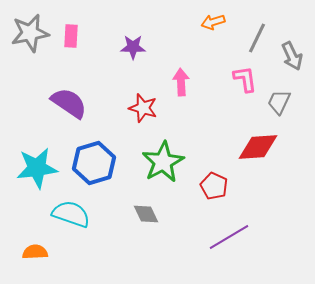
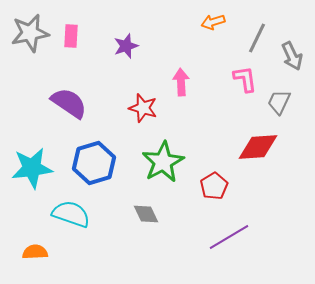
purple star: moved 7 px left, 1 px up; rotated 20 degrees counterclockwise
cyan star: moved 5 px left
red pentagon: rotated 16 degrees clockwise
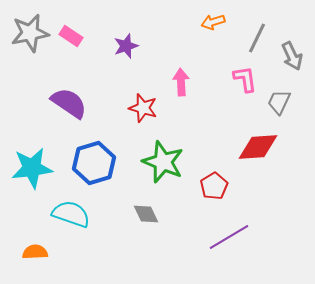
pink rectangle: rotated 60 degrees counterclockwise
green star: rotated 21 degrees counterclockwise
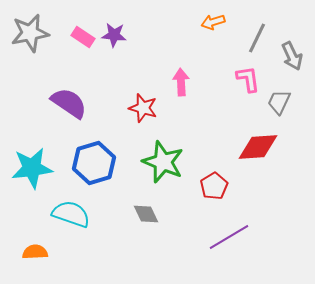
pink rectangle: moved 12 px right, 1 px down
purple star: moved 12 px left, 11 px up; rotated 25 degrees clockwise
pink L-shape: moved 3 px right
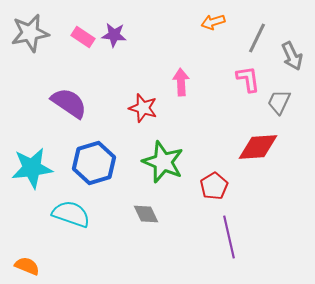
purple line: rotated 72 degrees counterclockwise
orange semicircle: moved 8 px left, 14 px down; rotated 25 degrees clockwise
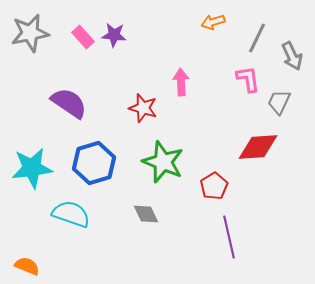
pink rectangle: rotated 15 degrees clockwise
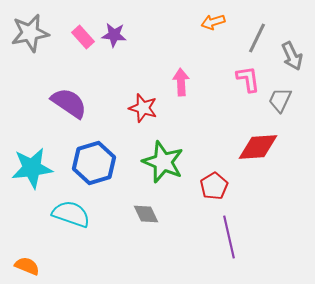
gray trapezoid: moved 1 px right, 2 px up
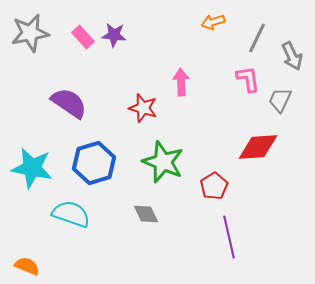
cyan star: rotated 18 degrees clockwise
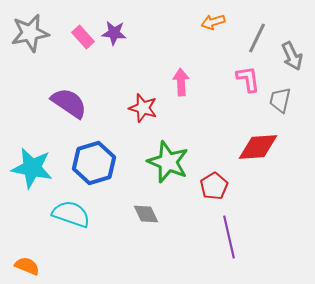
purple star: moved 2 px up
gray trapezoid: rotated 12 degrees counterclockwise
green star: moved 5 px right
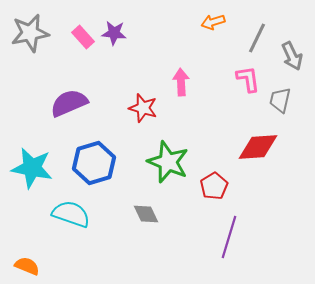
purple semicircle: rotated 57 degrees counterclockwise
purple line: rotated 30 degrees clockwise
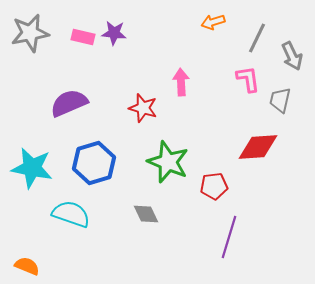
pink rectangle: rotated 35 degrees counterclockwise
red pentagon: rotated 24 degrees clockwise
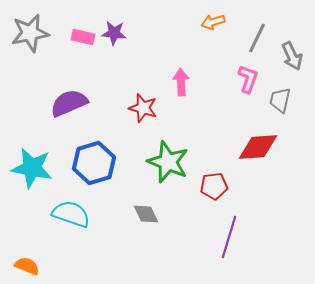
pink L-shape: rotated 28 degrees clockwise
